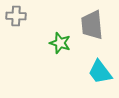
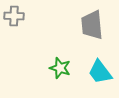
gray cross: moved 2 px left
green star: moved 25 px down
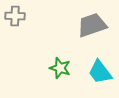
gray cross: moved 1 px right
gray trapezoid: rotated 76 degrees clockwise
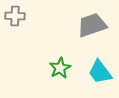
green star: rotated 25 degrees clockwise
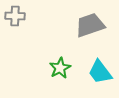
gray trapezoid: moved 2 px left
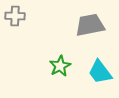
gray trapezoid: rotated 8 degrees clockwise
green star: moved 2 px up
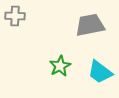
cyan trapezoid: rotated 16 degrees counterclockwise
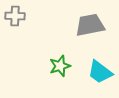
green star: rotated 10 degrees clockwise
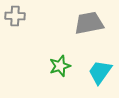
gray trapezoid: moved 1 px left, 2 px up
cyan trapezoid: rotated 88 degrees clockwise
